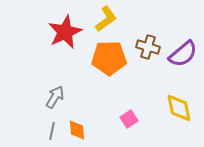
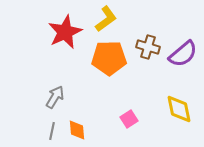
yellow diamond: moved 1 px down
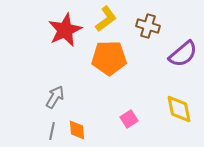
red star: moved 2 px up
brown cross: moved 21 px up
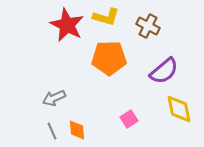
yellow L-shape: moved 2 px up; rotated 52 degrees clockwise
brown cross: rotated 10 degrees clockwise
red star: moved 2 px right, 5 px up; rotated 20 degrees counterclockwise
purple semicircle: moved 19 px left, 17 px down
gray arrow: moved 1 px left, 1 px down; rotated 145 degrees counterclockwise
gray line: rotated 36 degrees counterclockwise
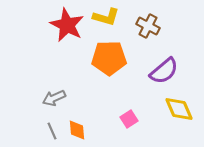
yellow diamond: rotated 12 degrees counterclockwise
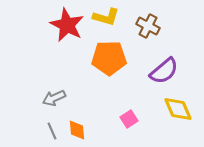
yellow diamond: moved 1 px left
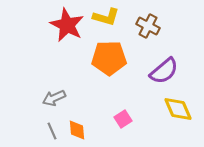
pink square: moved 6 px left
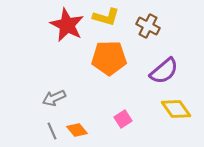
yellow diamond: moved 2 px left; rotated 12 degrees counterclockwise
orange diamond: rotated 35 degrees counterclockwise
